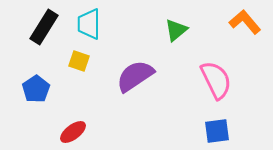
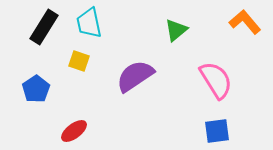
cyan trapezoid: moved 1 px up; rotated 12 degrees counterclockwise
pink semicircle: rotated 6 degrees counterclockwise
red ellipse: moved 1 px right, 1 px up
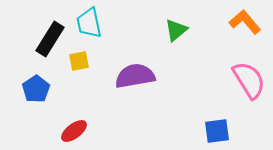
black rectangle: moved 6 px right, 12 px down
yellow square: rotated 30 degrees counterclockwise
purple semicircle: rotated 24 degrees clockwise
pink semicircle: moved 33 px right
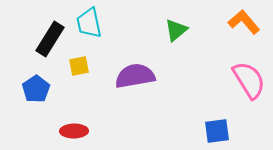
orange L-shape: moved 1 px left
yellow square: moved 5 px down
red ellipse: rotated 36 degrees clockwise
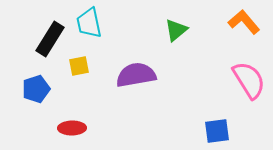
purple semicircle: moved 1 px right, 1 px up
blue pentagon: rotated 16 degrees clockwise
red ellipse: moved 2 px left, 3 px up
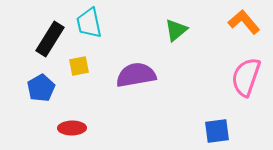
pink semicircle: moved 3 px left, 3 px up; rotated 129 degrees counterclockwise
blue pentagon: moved 5 px right, 1 px up; rotated 12 degrees counterclockwise
